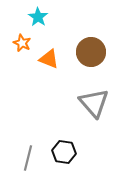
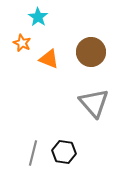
gray line: moved 5 px right, 5 px up
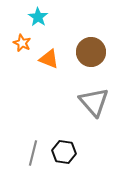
gray triangle: moved 1 px up
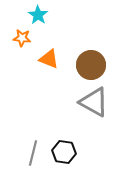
cyan star: moved 2 px up
orange star: moved 5 px up; rotated 18 degrees counterclockwise
brown circle: moved 13 px down
gray triangle: rotated 20 degrees counterclockwise
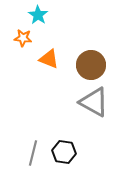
orange star: moved 1 px right
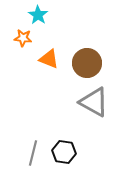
brown circle: moved 4 px left, 2 px up
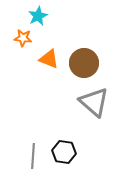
cyan star: moved 1 px down; rotated 12 degrees clockwise
brown circle: moved 3 px left
gray triangle: rotated 12 degrees clockwise
gray line: moved 3 px down; rotated 10 degrees counterclockwise
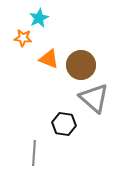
cyan star: moved 1 px right, 2 px down
brown circle: moved 3 px left, 2 px down
gray triangle: moved 4 px up
black hexagon: moved 28 px up
gray line: moved 1 px right, 3 px up
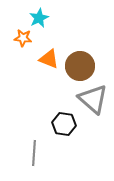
brown circle: moved 1 px left, 1 px down
gray triangle: moved 1 px left, 1 px down
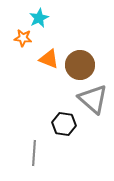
brown circle: moved 1 px up
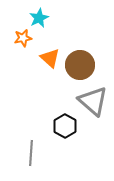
orange star: rotated 18 degrees counterclockwise
orange triangle: moved 1 px right, 1 px up; rotated 20 degrees clockwise
gray triangle: moved 2 px down
black hexagon: moved 1 px right, 2 px down; rotated 20 degrees clockwise
gray line: moved 3 px left
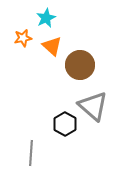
cyan star: moved 7 px right
orange triangle: moved 2 px right, 12 px up
gray triangle: moved 5 px down
black hexagon: moved 2 px up
